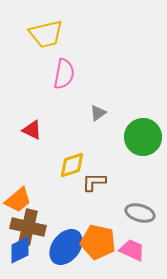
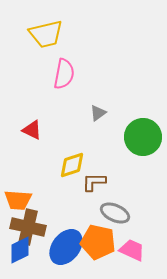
orange trapezoid: rotated 44 degrees clockwise
gray ellipse: moved 25 px left; rotated 8 degrees clockwise
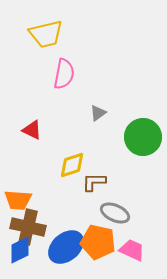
blue ellipse: rotated 12 degrees clockwise
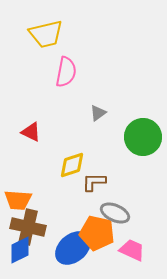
pink semicircle: moved 2 px right, 2 px up
red triangle: moved 1 px left, 2 px down
orange pentagon: moved 1 px left, 9 px up
blue ellipse: moved 7 px right, 1 px down
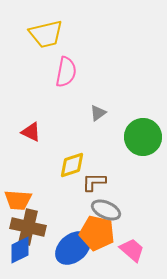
gray ellipse: moved 9 px left, 3 px up
pink trapezoid: rotated 16 degrees clockwise
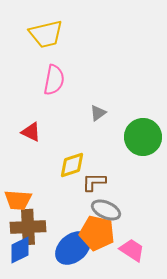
pink semicircle: moved 12 px left, 8 px down
brown cross: rotated 16 degrees counterclockwise
pink trapezoid: rotated 8 degrees counterclockwise
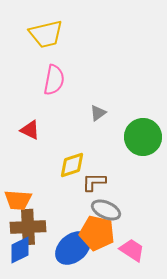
red triangle: moved 1 px left, 2 px up
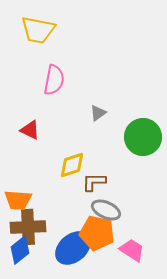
yellow trapezoid: moved 8 px left, 4 px up; rotated 24 degrees clockwise
blue diamond: rotated 12 degrees counterclockwise
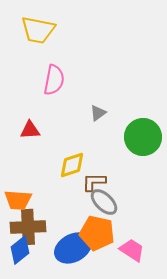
red triangle: rotated 30 degrees counterclockwise
gray ellipse: moved 2 px left, 8 px up; rotated 20 degrees clockwise
blue ellipse: rotated 12 degrees clockwise
